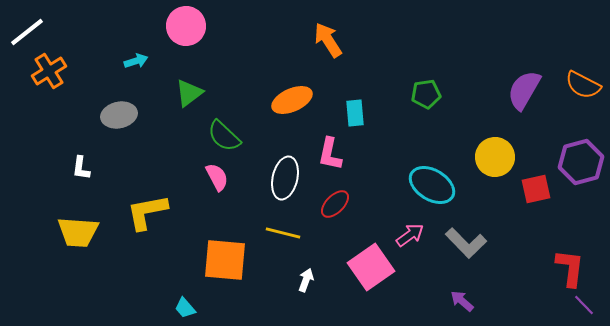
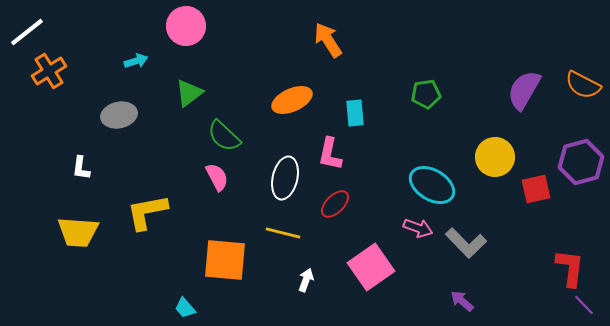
pink arrow: moved 8 px right, 7 px up; rotated 56 degrees clockwise
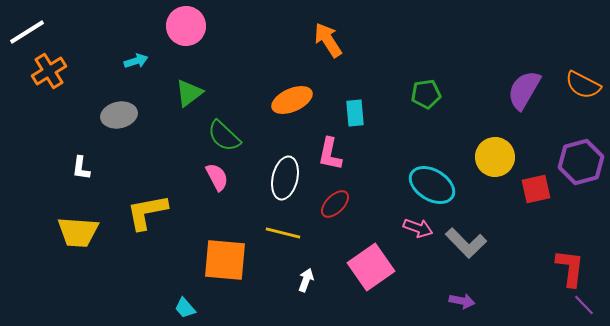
white line: rotated 6 degrees clockwise
purple arrow: rotated 150 degrees clockwise
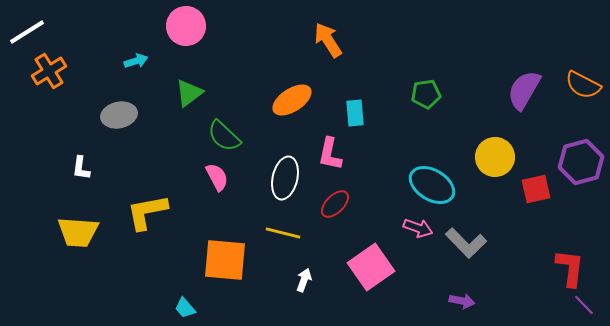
orange ellipse: rotated 9 degrees counterclockwise
white arrow: moved 2 px left
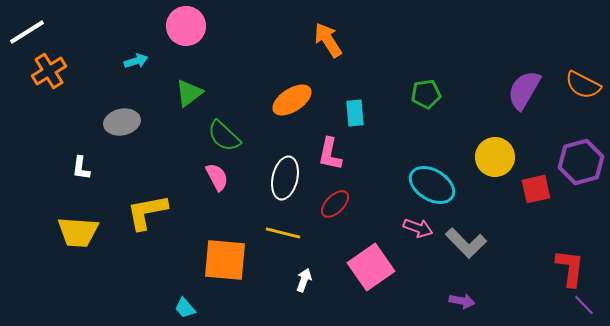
gray ellipse: moved 3 px right, 7 px down
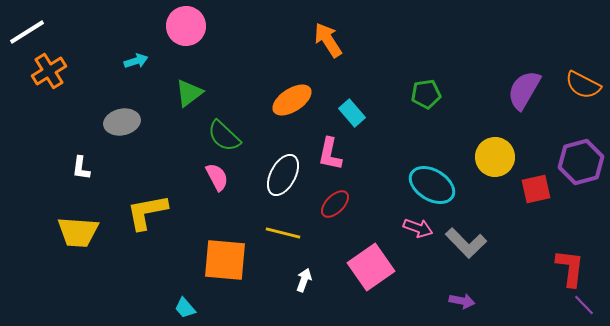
cyan rectangle: moved 3 px left; rotated 36 degrees counterclockwise
white ellipse: moved 2 px left, 3 px up; rotated 15 degrees clockwise
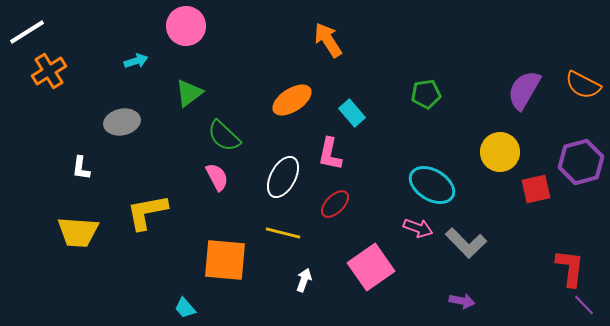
yellow circle: moved 5 px right, 5 px up
white ellipse: moved 2 px down
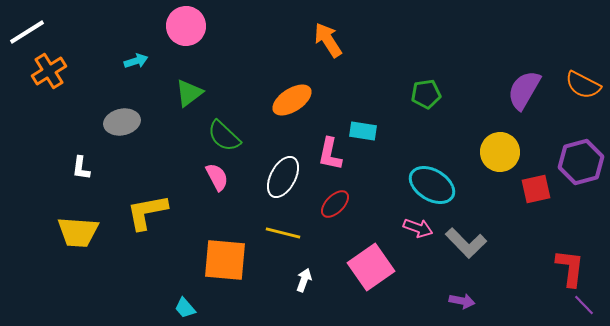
cyan rectangle: moved 11 px right, 18 px down; rotated 40 degrees counterclockwise
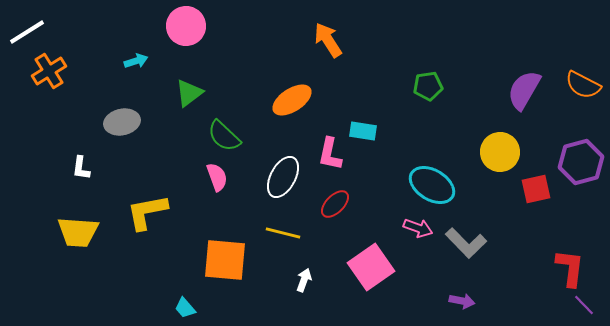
green pentagon: moved 2 px right, 8 px up
pink semicircle: rotated 8 degrees clockwise
